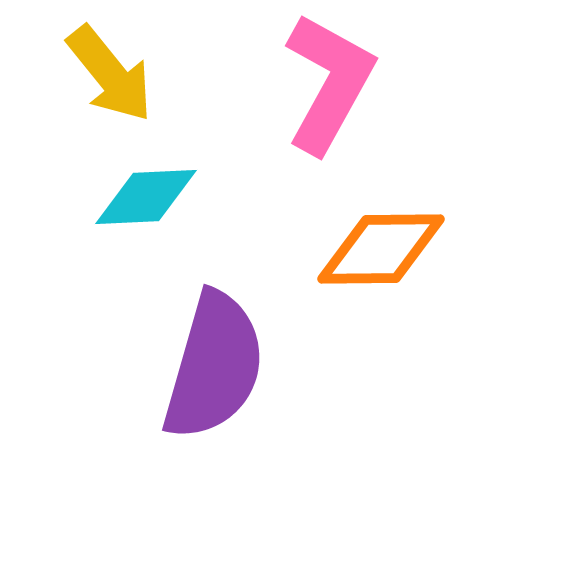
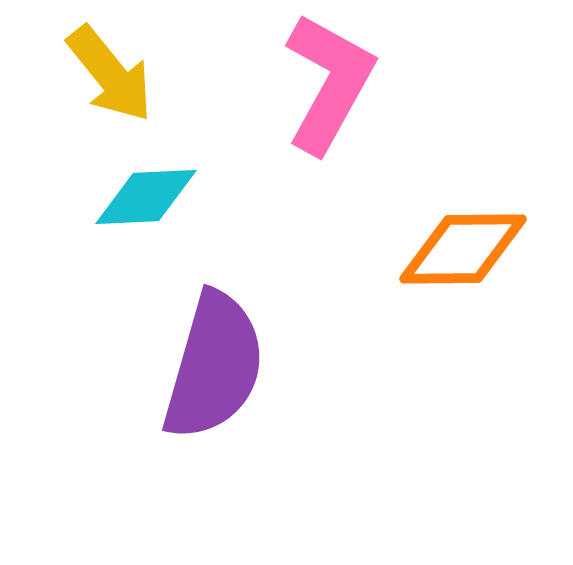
orange diamond: moved 82 px right
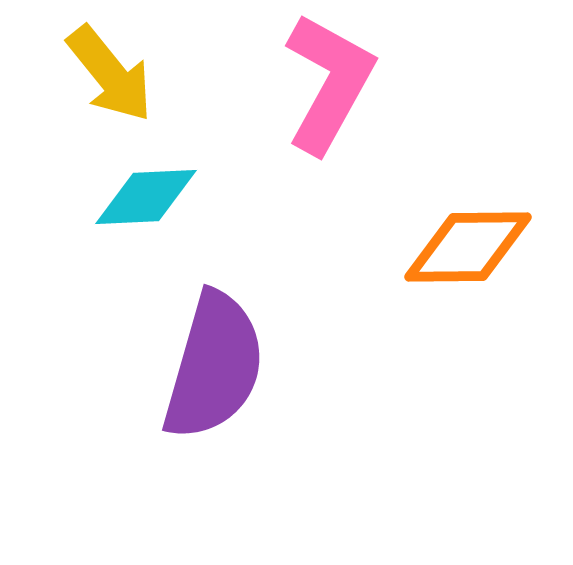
orange diamond: moved 5 px right, 2 px up
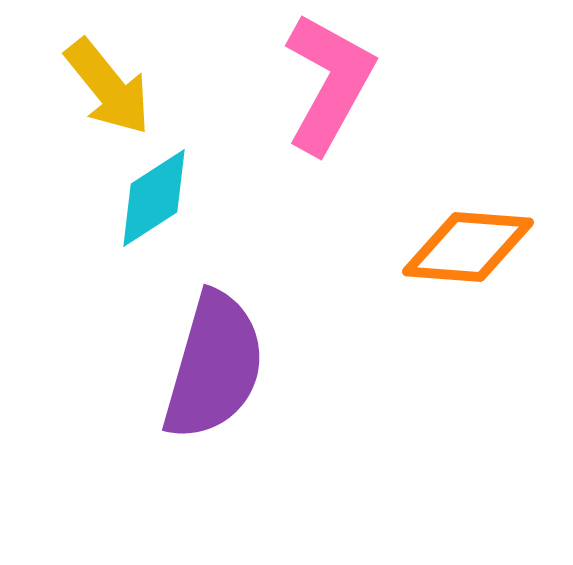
yellow arrow: moved 2 px left, 13 px down
cyan diamond: moved 8 px right, 1 px down; rotated 30 degrees counterclockwise
orange diamond: rotated 5 degrees clockwise
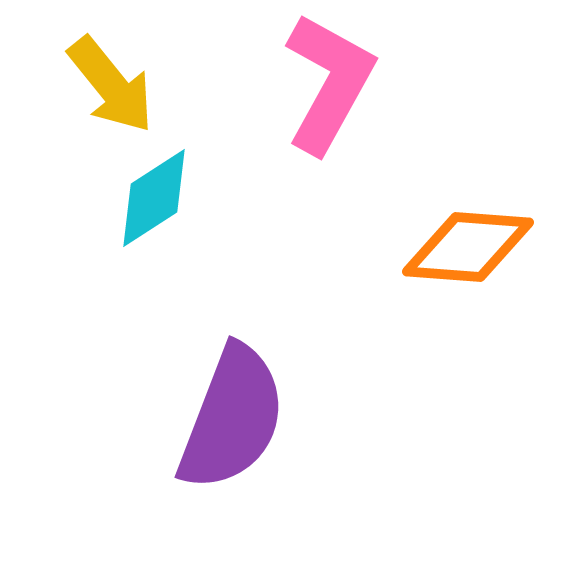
yellow arrow: moved 3 px right, 2 px up
purple semicircle: moved 18 px right, 52 px down; rotated 5 degrees clockwise
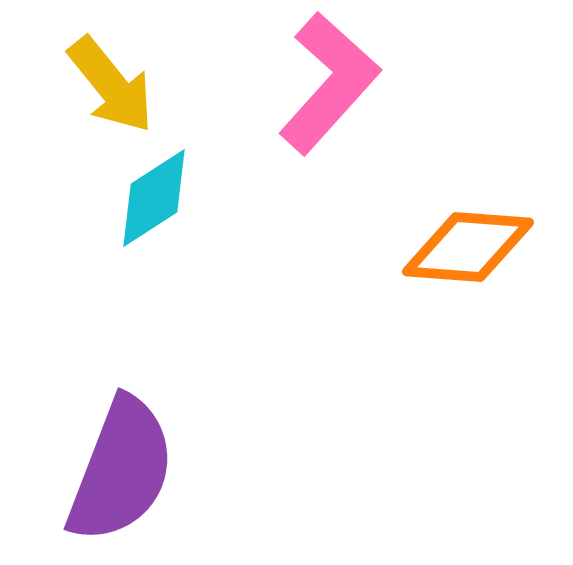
pink L-shape: rotated 13 degrees clockwise
purple semicircle: moved 111 px left, 52 px down
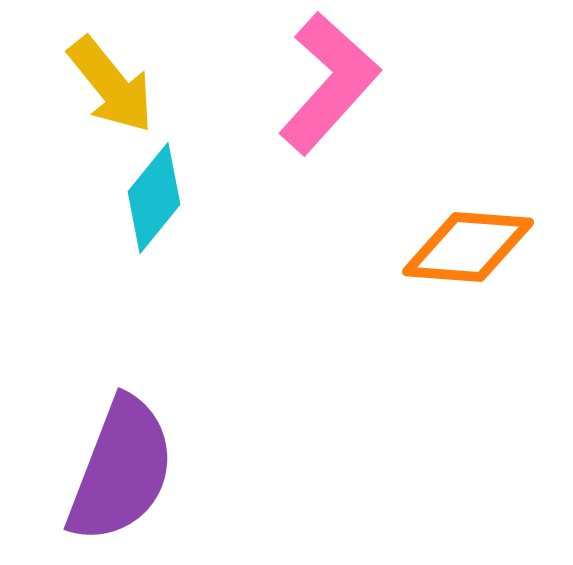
cyan diamond: rotated 18 degrees counterclockwise
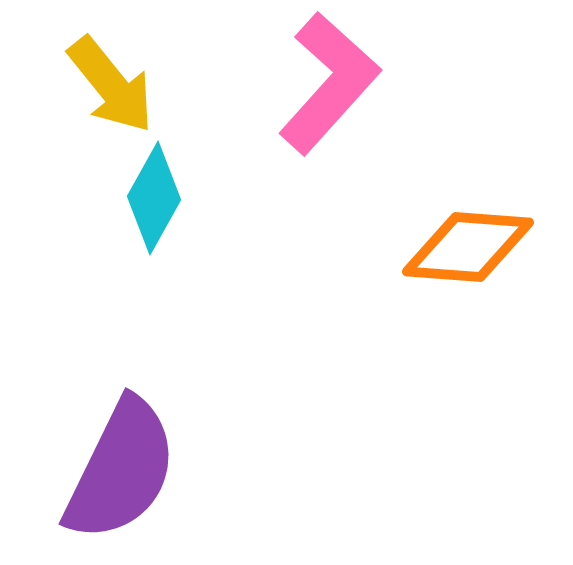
cyan diamond: rotated 10 degrees counterclockwise
purple semicircle: rotated 5 degrees clockwise
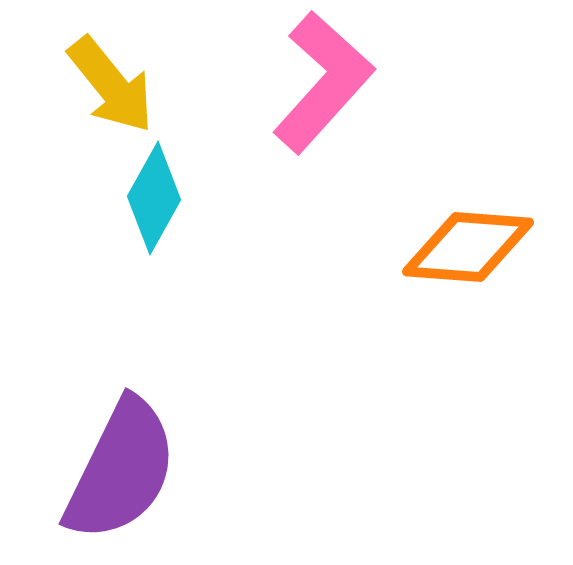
pink L-shape: moved 6 px left, 1 px up
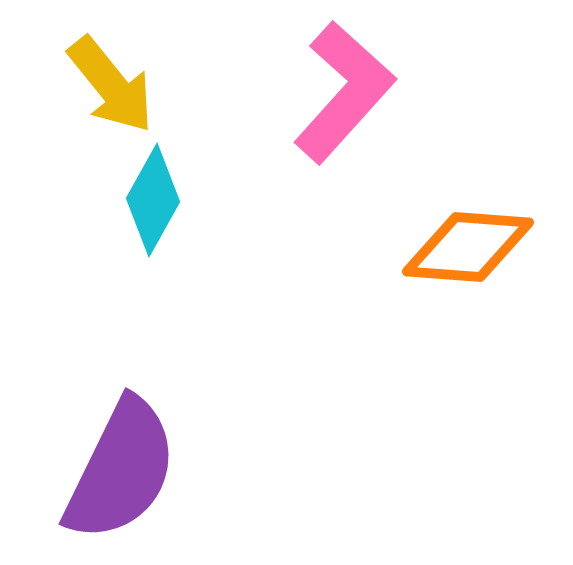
pink L-shape: moved 21 px right, 10 px down
cyan diamond: moved 1 px left, 2 px down
